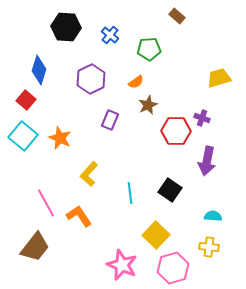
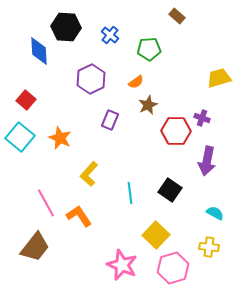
blue diamond: moved 19 px up; rotated 20 degrees counterclockwise
cyan square: moved 3 px left, 1 px down
cyan semicircle: moved 2 px right, 3 px up; rotated 24 degrees clockwise
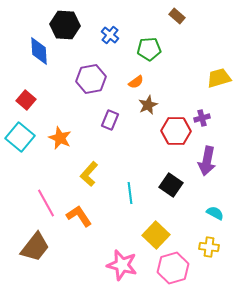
black hexagon: moved 1 px left, 2 px up
purple hexagon: rotated 16 degrees clockwise
purple cross: rotated 35 degrees counterclockwise
black square: moved 1 px right, 5 px up
pink star: rotated 8 degrees counterclockwise
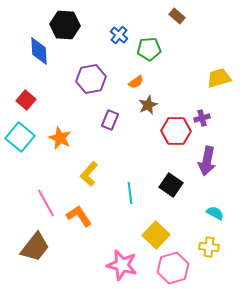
blue cross: moved 9 px right
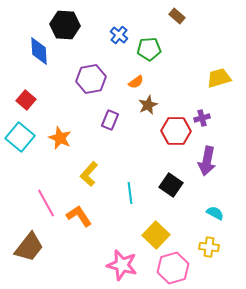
brown trapezoid: moved 6 px left
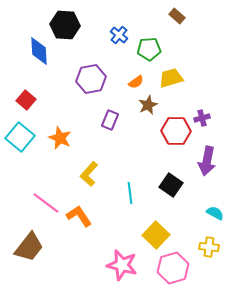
yellow trapezoid: moved 48 px left
pink line: rotated 24 degrees counterclockwise
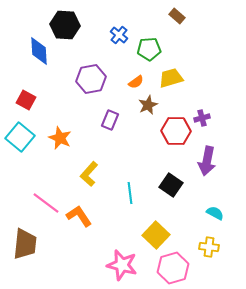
red square: rotated 12 degrees counterclockwise
brown trapezoid: moved 4 px left, 3 px up; rotated 32 degrees counterclockwise
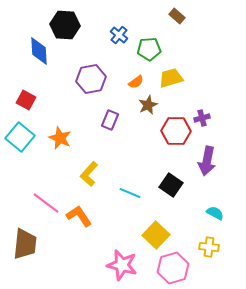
cyan line: rotated 60 degrees counterclockwise
